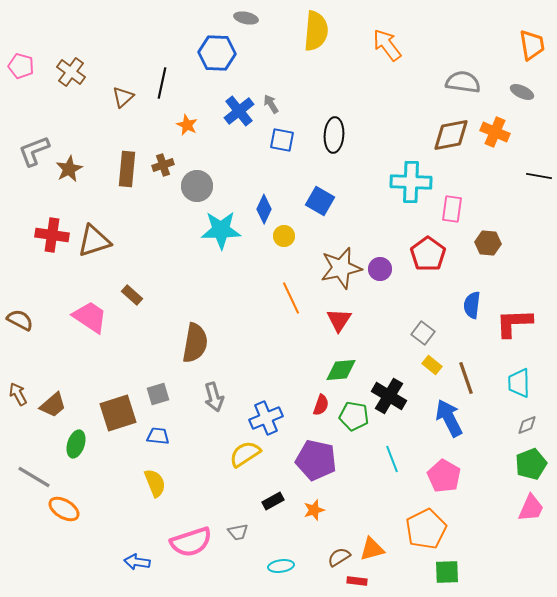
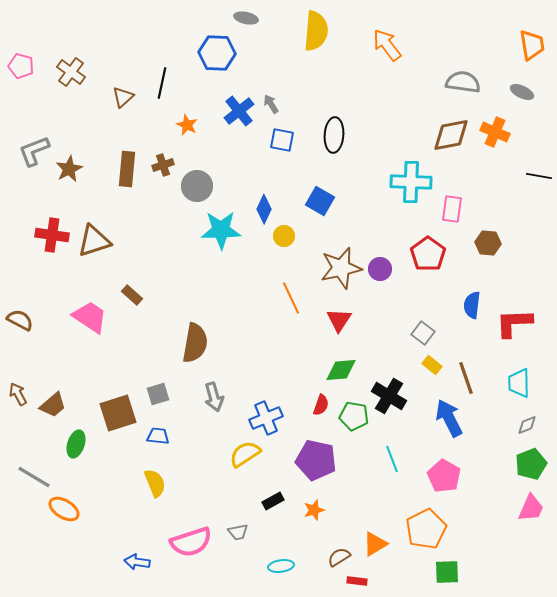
orange triangle at (372, 549): moved 3 px right, 5 px up; rotated 16 degrees counterclockwise
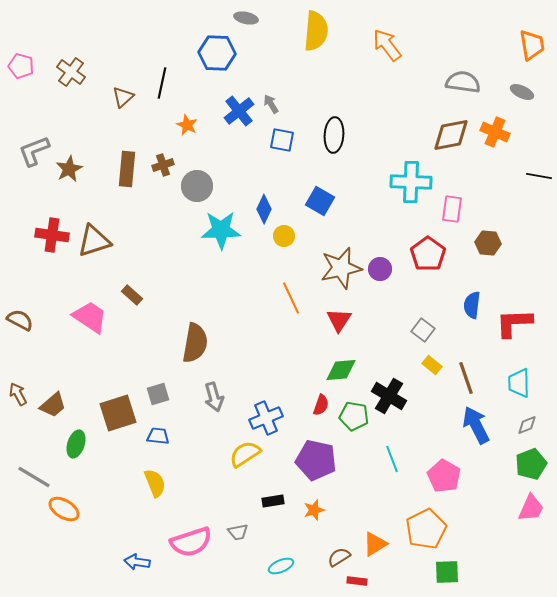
gray square at (423, 333): moved 3 px up
blue arrow at (449, 418): moved 27 px right, 7 px down
black rectangle at (273, 501): rotated 20 degrees clockwise
cyan ellipse at (281, 566): rotated 15 degrees counterclockwise
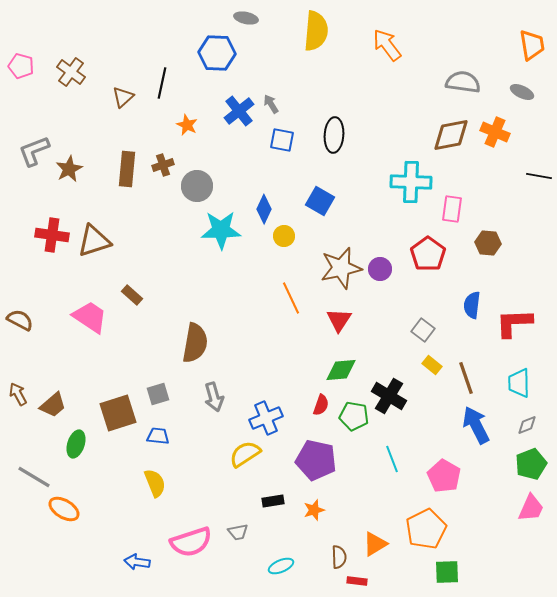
brown semicircle at (339, 557): rotated 120 degrees clockwise
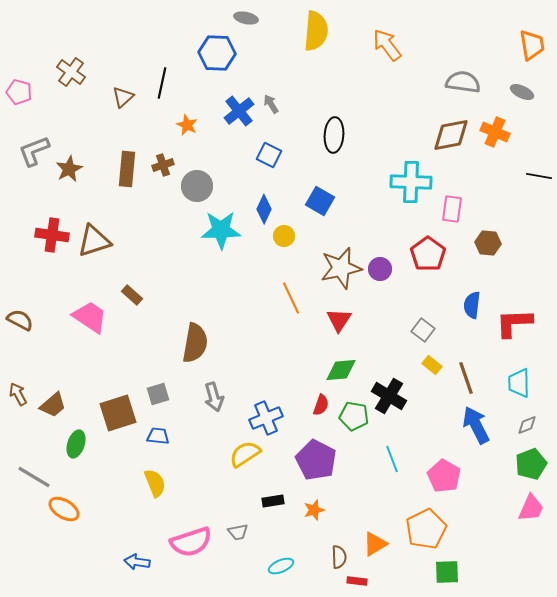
pink pentagon at (21, 66): moved 2 px left, 26 px down
blue square at (282, 140): moved 13 px left, 15 px down; rotated 15 degrees clockwise
purple pentagon at (316, 460): rotated 15 degrees clockwise
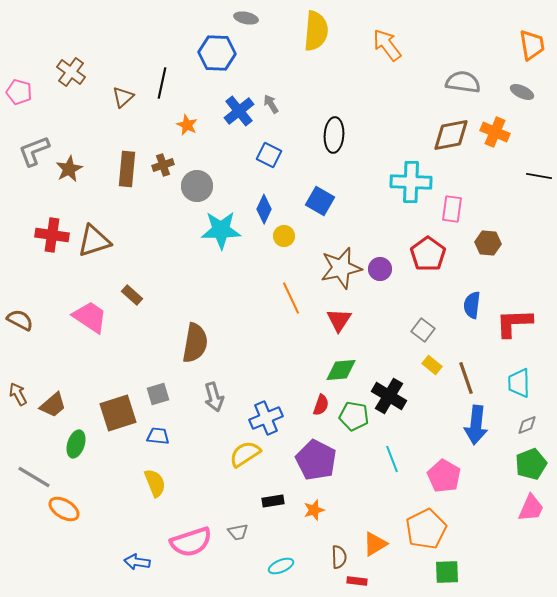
blue arrow at (476, 425): rotated 147 degrees counterclockwise
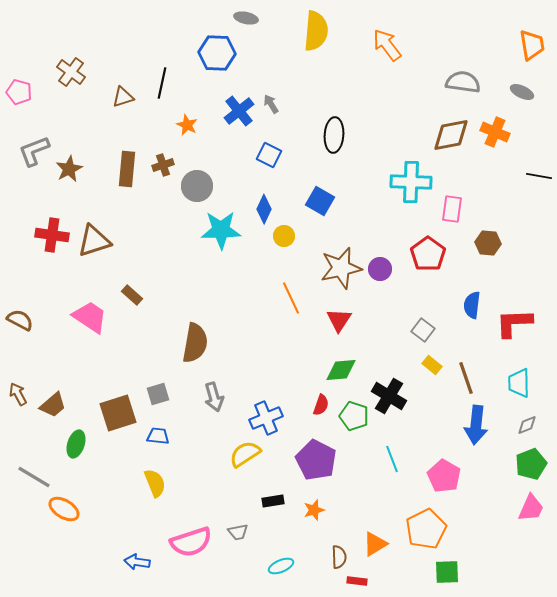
brown triangle at (123, 97): rotated 25 degrees clockwise
green pentagon at (354, 416): rotated 8 degrees clockwise
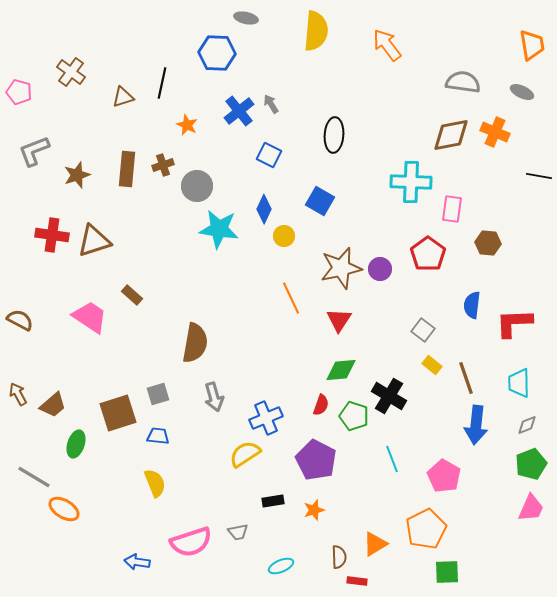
brown star at (69, 169): moved 8 px right, 6 px down; rotated 8 degrees clockwise
cyan star at (221, 230): moved 2 px left, 1 px up; rotated 9 degrees clockwise
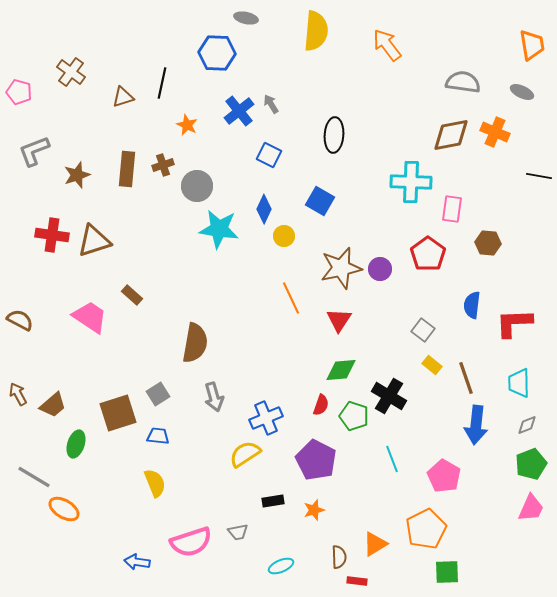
gray square at (158, 394): rotated 15 degrees counterclockwise
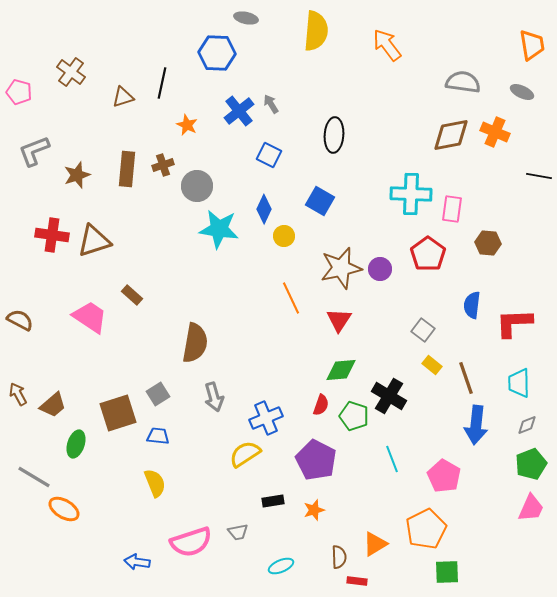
cyan cross at (411, 182): moved 12 px down
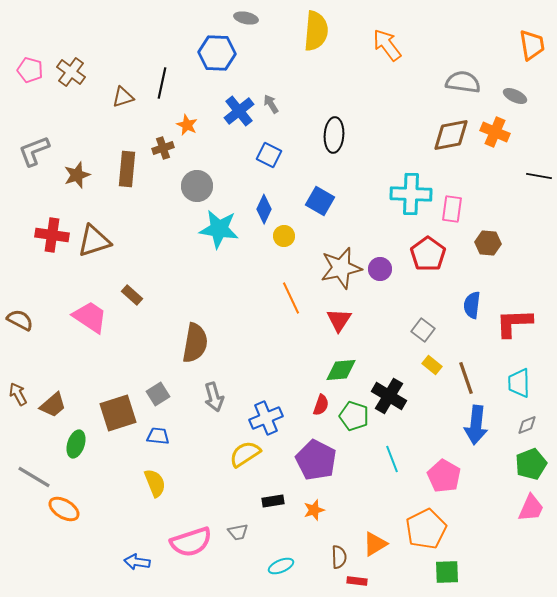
pink pentagon at (19, 92): moved 11 px right, 22 px up
gray ellipse at (522, 92): moved 7 px left, 4 px down
brown cross at (163, 165): moved 17 px up
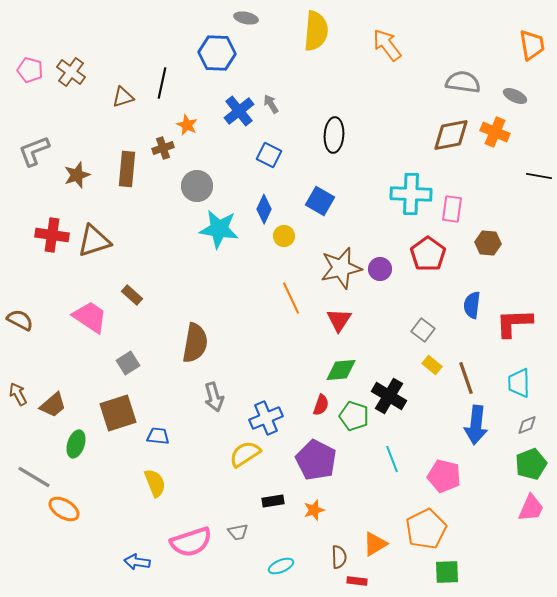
gray square at (158, 394): moved 30 px left, 31 px up
pink pentagon at (444, 476): rotated 16 degrees counterclockwise
